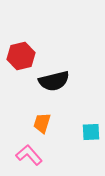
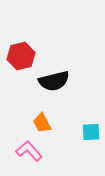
orange trapezoid: rotated 45 degrees counterclockwise
pink L-shape: moved 4 px up
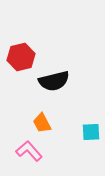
red hexagon: moved 1 px down
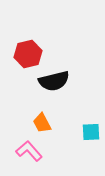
red hexagon: moved 7 px right, 3 px up
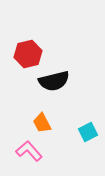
cyan square: moved 3 px left; rotated 24 degrees counterclockwise
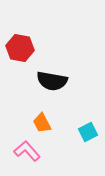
red hexagon: moved 8 px left, 6 px up; rotated 24 degrees clockwise
black semicircle: moved 2 px left; rotated 24 degrees clockwise
pink L-shape: moved 2 px left
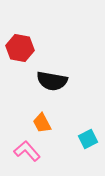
cyan square: moved 7 px down
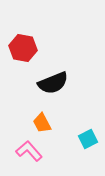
red hexagon: moved 3 px right
black semicircle: moved 1 px right, 2 px down; rotated 32 degrees counterclockwise
pink L-shape: moved 2 px right
